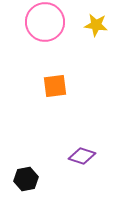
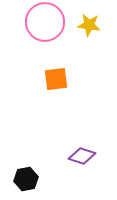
yellow star: moved 7 px left
orange square: moved 1 px right, 7 px up
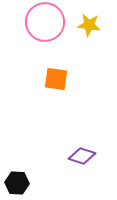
orange square: rotated 15 degrees clockwise
black hexagon: moved 9 px left, 4 px down; rotated 15 degrees clockwise
